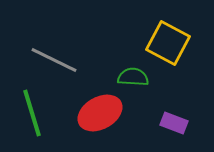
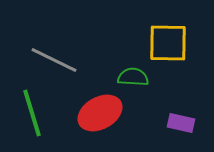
yellow square: rotated 27 degrees counterclockwise
purple rectangle: moved 7 px right; rotated 8 degrees counterclockwise
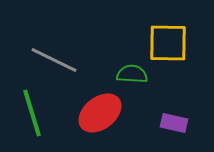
green semicircle: moved 1 px left, 3 px up
red ellipse: rotated 9 degrees counterclockwise
purple rectangle: moved 7 px left
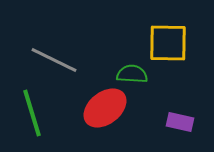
red ellipse: moved 5 px right, 5 px up
purple rectangle: moved 6 px right, 1 px up
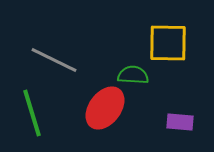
green semicircle: moved 1 px right, 1 px down
red ellipse: rotated 15 degrees counterclockwise
purple rectangle: rotated 8 degrees counterclockwise
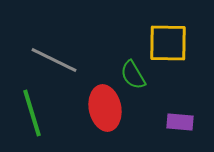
green semicircle: rotated 124 degrees counterclockwise
red ellipse: rotated 48 degrees counterclockwise
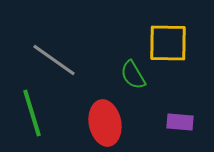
gray line: rotated 9 degrees clockwise
red ellipse: moved 15 px down
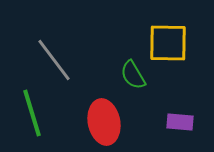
gray line: rotated 18 degrees clockwise
red ellipse: moved 1 px left, 1 px up
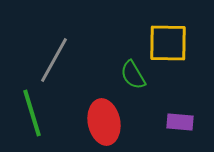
gray line: rotated 66 degrees clockwise
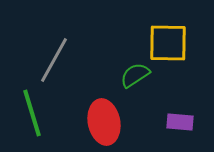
green semicircle: moved 2 px right; rotated 88 degrees clockwise
